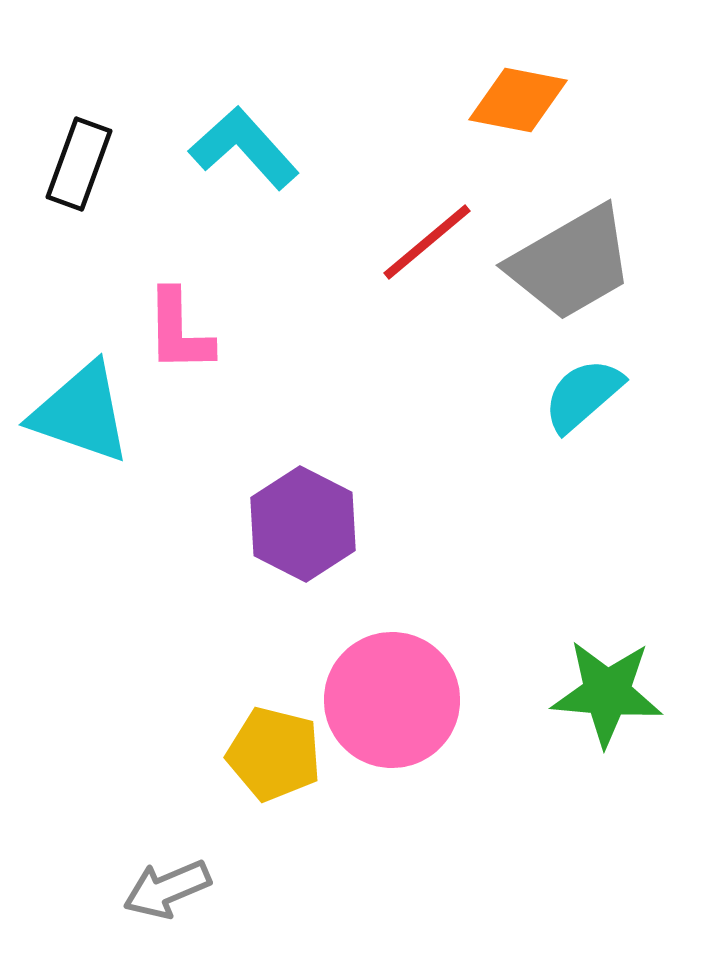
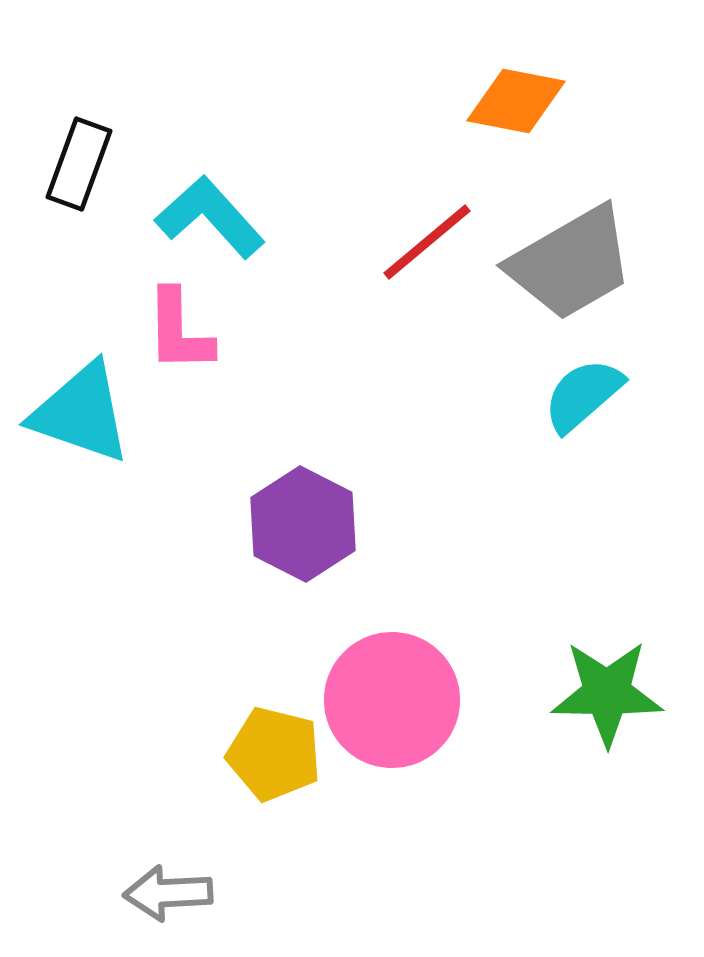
orange diamond: moved 2 px left, 1 px down
cyan L-shape: moved 34 px left, 69 px down
green star: rotated 4 degrees counterclockwise
gray arrow: moved 1 px right, 4 px down; rotated 20 degrees clockwise
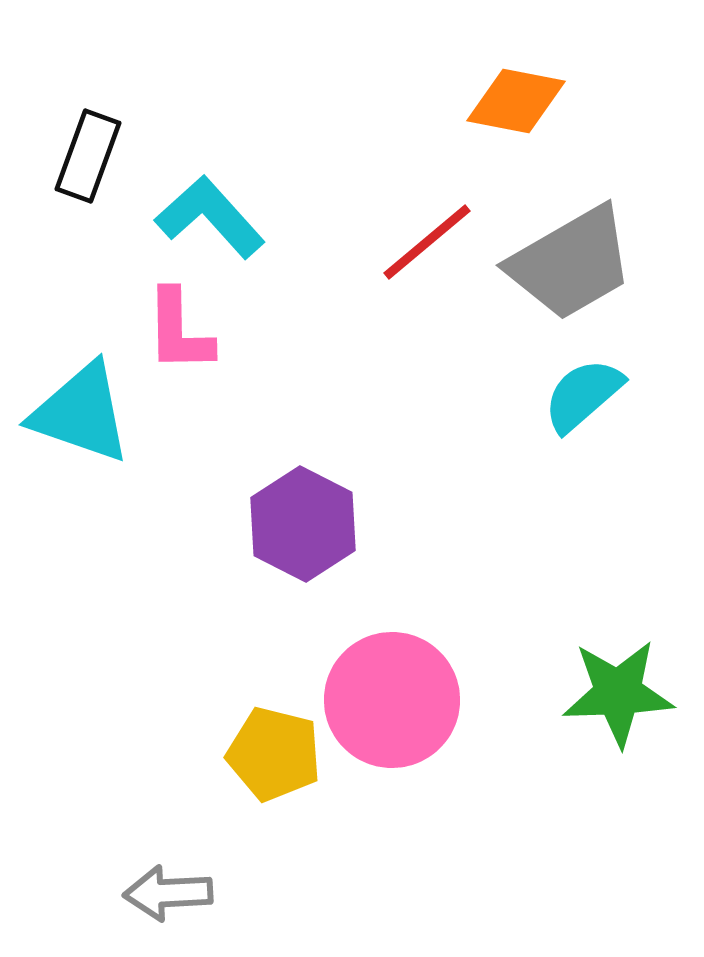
black rectangle: moved 9 px right, 8 px up
green star: moved 11 px right; rotated 3 degrees counterclockwise
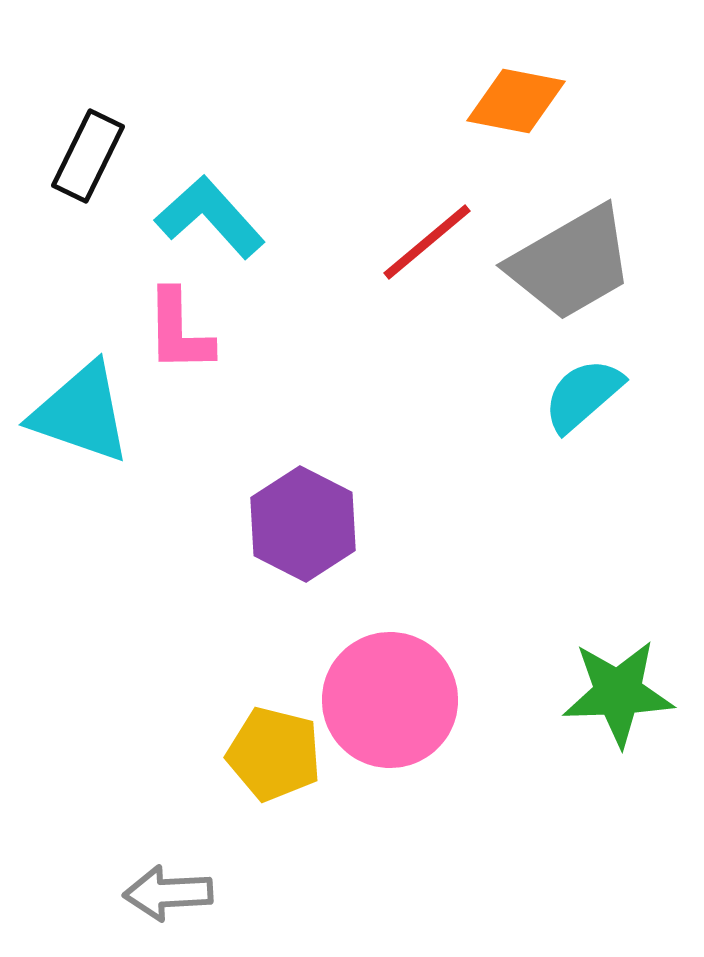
black rectangle: rotated 6 degrees clockwise
pink circle: moved 2 px left
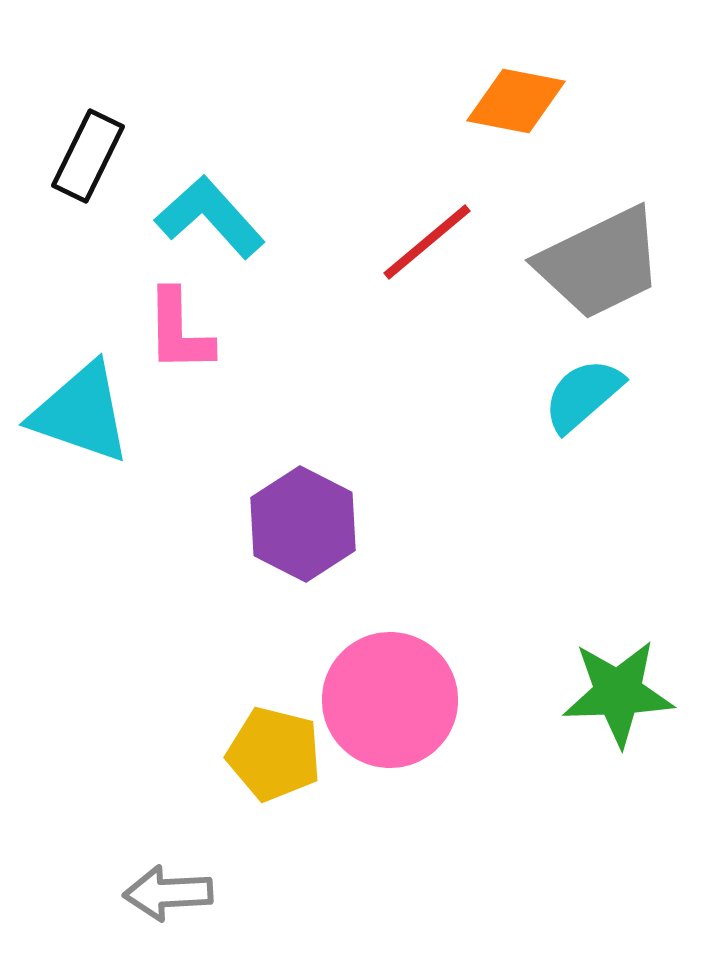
gray trapezoid: moved 29 px right; rotated 4 degrees clockwise
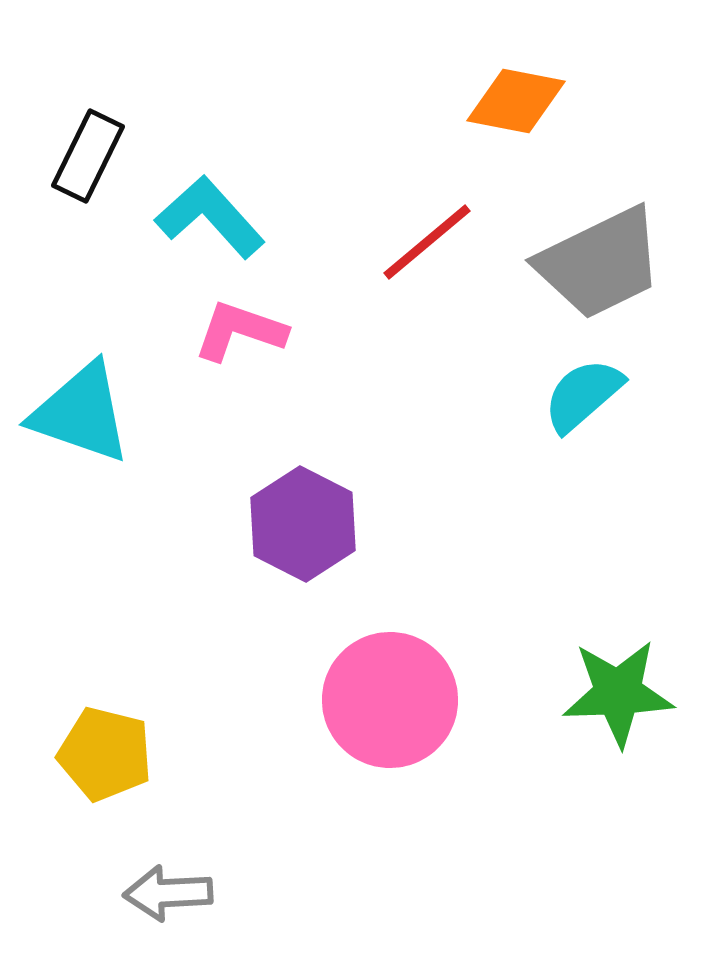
pink L-shape: moved 61 px right; rotated 110 degrees clockwise
yellow pentagon: moved 169 px left
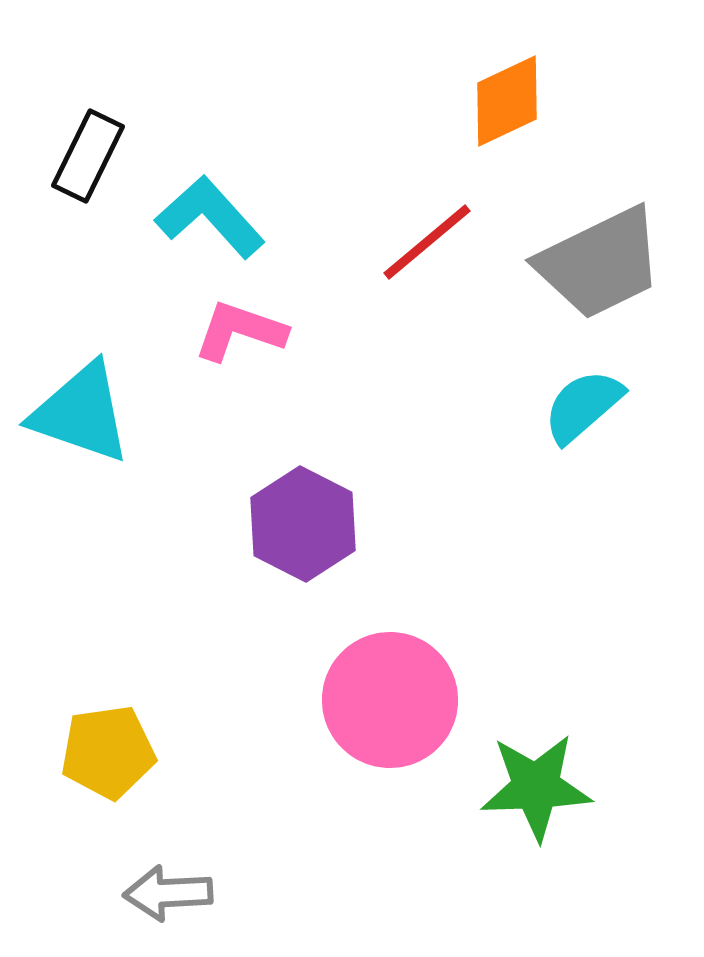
orange diamond: moved 9 px left; rotated 36 degrees counterclockwise
cyan semicircle: moved 11 px down
green star: moved 82 px left, 94 px down
yellow pentagon: moved 3 px right, 2 px up; rotated 22 degrees counterclockwise
